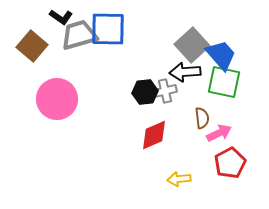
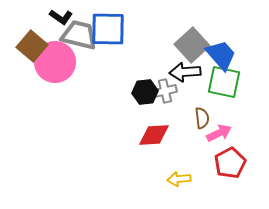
gray trapezoid: rotated 30 degrees clockwise
pink circle: moved 2 px left, 37 px up
red diamond: rotated 20 degrees clockwise
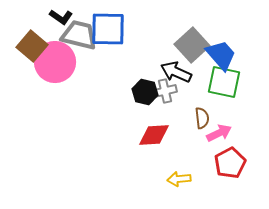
black arrow: moved 9 px left; rotated 28 degrees clockwise
black hexagon: rotated 20 degrees clockwise
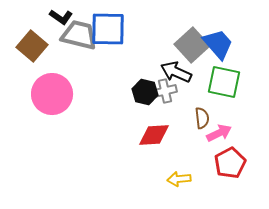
blue trapezoid: moved 3 px left, 11 px up
pink circle: moved 3 px left, 32 px down
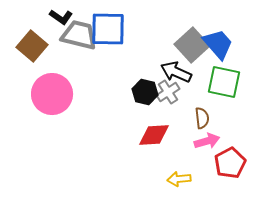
gray cross: moved 3 px right, 1 px down; rotated 20 degrees counterclockwise
pink arrow: moved 12 px left, 8 px down; rotated 10 degrees clockwise
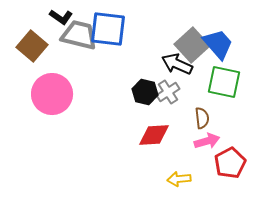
blue square: rotated 6 degrees clockwise
black arrow: moved 1 px right, 8 px up
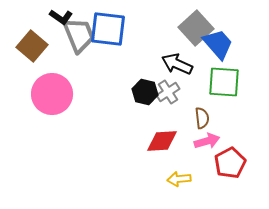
gray trapezoid: rotated 54 degrees clockwise
gray square: moved 4 px right, 17 px up
green square: rotated 8 degrees counterclockwise
red diamond: moved 8 px right, 6 px down
